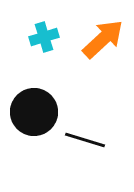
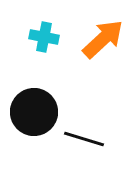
cyan cross: rotated 28 degrees clockwise
black line: moved 1 px left, 1 px up
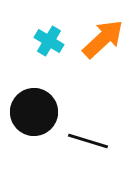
cyan cross: moved 5 px right, 4 px down; rotated 20 degrees clockwise
black line: moved 4 px right, 2 px down
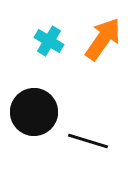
orange arrow: rotated 12 degrees counterclockwise
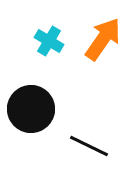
black circle: moved 3 px left, 3 px up
black line: moved 1 px right, 5 px down; rotated 9 degrees clockwise
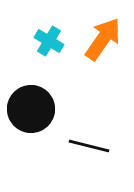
black line: rotated 12 degrees counterclockwise
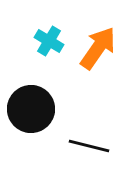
orange arrow: moved 5 px left, 9 px down
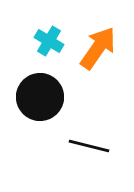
black circle: moved 9 px right, 12 px up
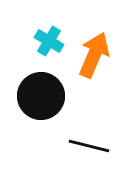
orange arrow: moved 4 px left, 7 px down; rotated 12 degrees counterclockwise
black circle: moved 1 px right, 1 px up
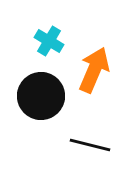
orange arrow: moved 15 px down
black line: moved 1 px right, 1 px up
